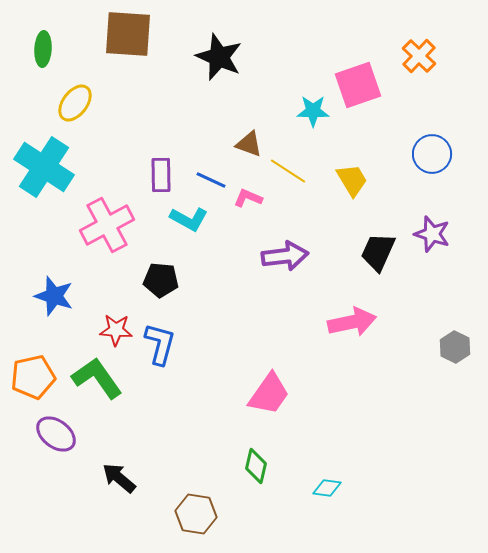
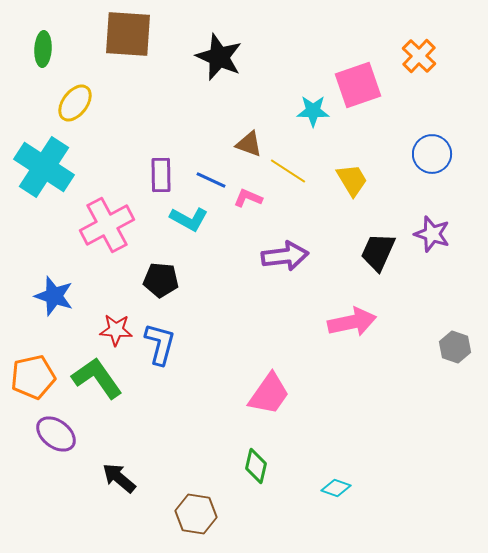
gray hexagon: rotated 8 degrees counterclockwise
cyan diamond: moved 9 px right; rotated 12 degrees clockwise
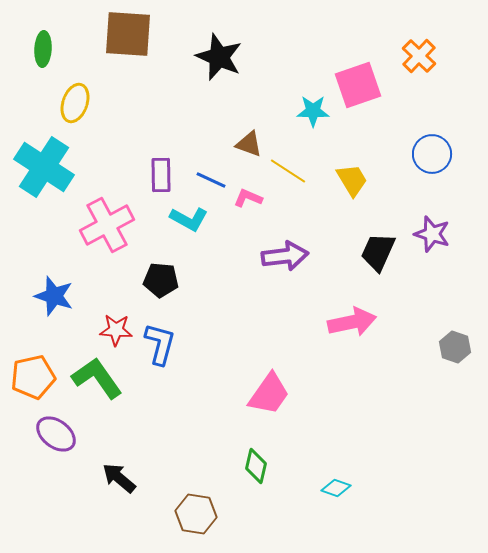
yellow ellipse: rotated 18 degrees counterclockwise
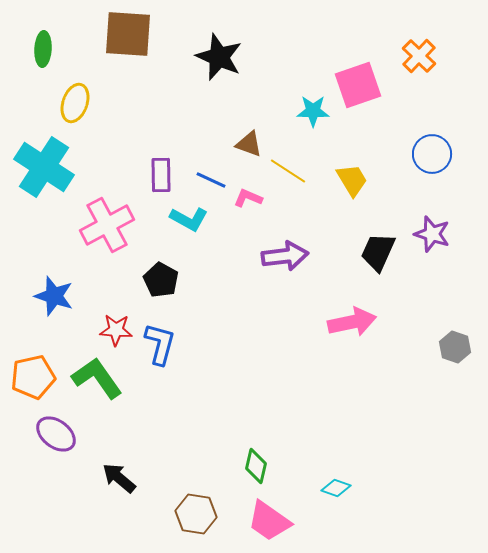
black pentagon: rotated 24 degrees clockwise
pink trapezoid: moved 127 px down; rotated 90 degrees clockwise
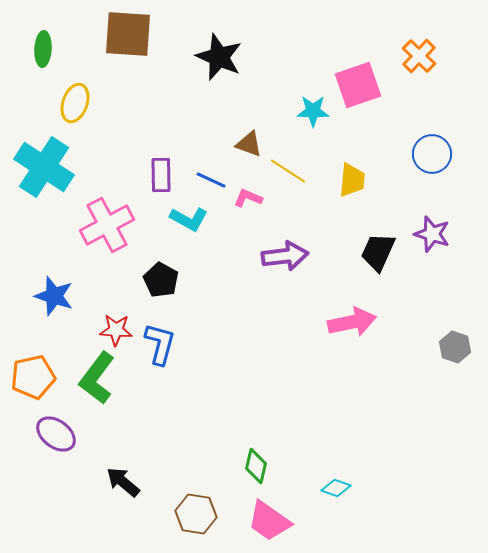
yellow trapezoid: rotated 36 degrees clockwise
green L-shape: rotated 108 degrees counterclockwise
black arrow: moved 4 px right, 4 px down
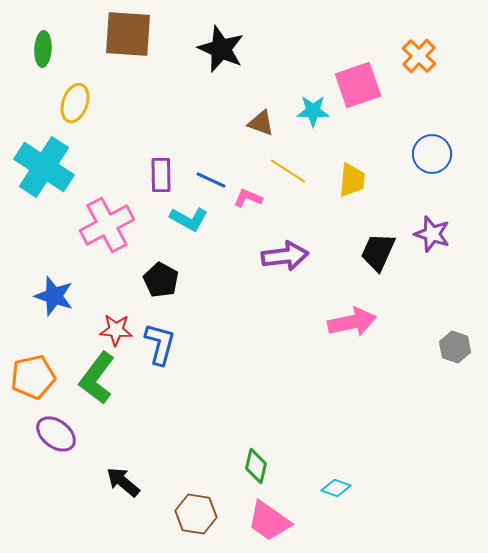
black star: moved 2 px right, 8 px up
brown triangle: moved 12 px right, 21 px up
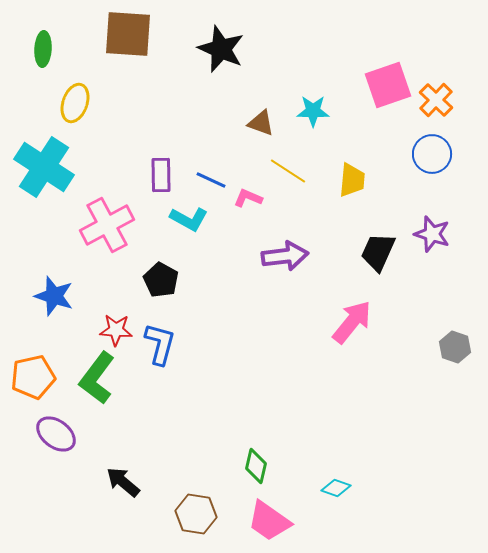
orange cross: moved 17 px right, 44 px down
pink square: moved 30 px right
pink arrow: rotated 39 degrees counterclockwise
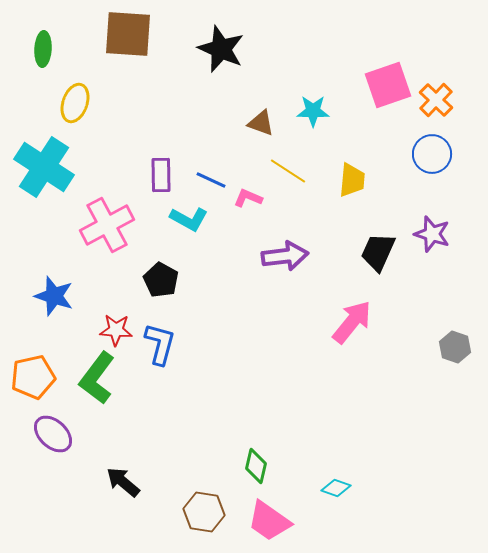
purple ellipse: moved 3 px left; rotated 6 degrees clockwise
brown hexagon: moved 8 px right, 2 px up
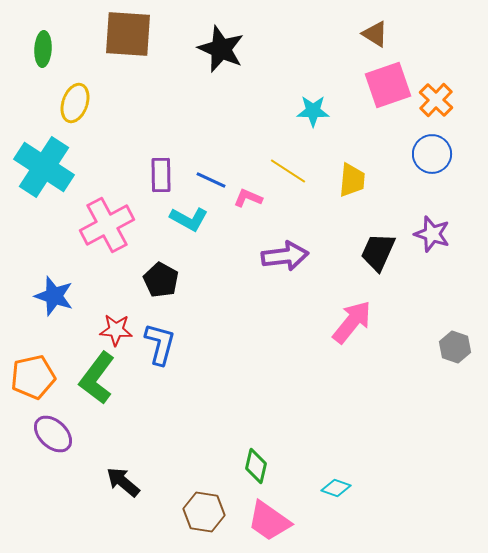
brown triangle: moved 114 px right, 89 px up; rotated 12 degrees clockwise
